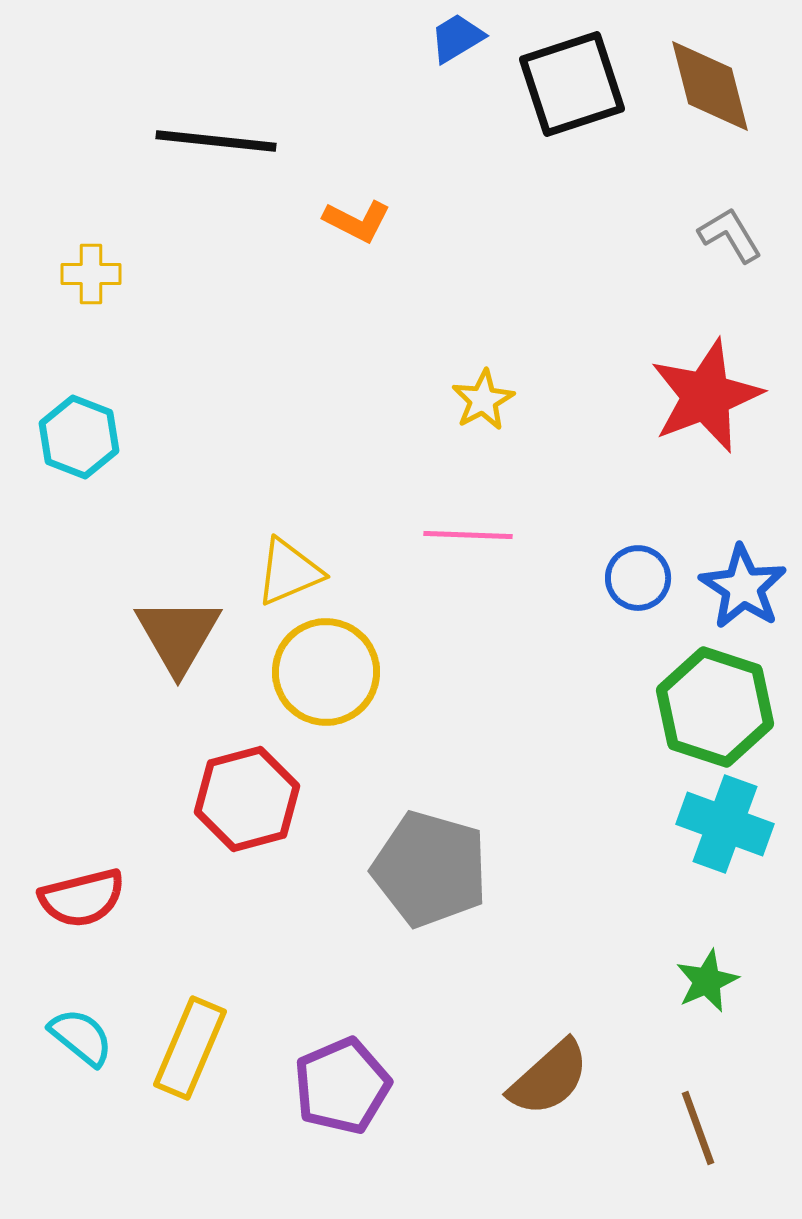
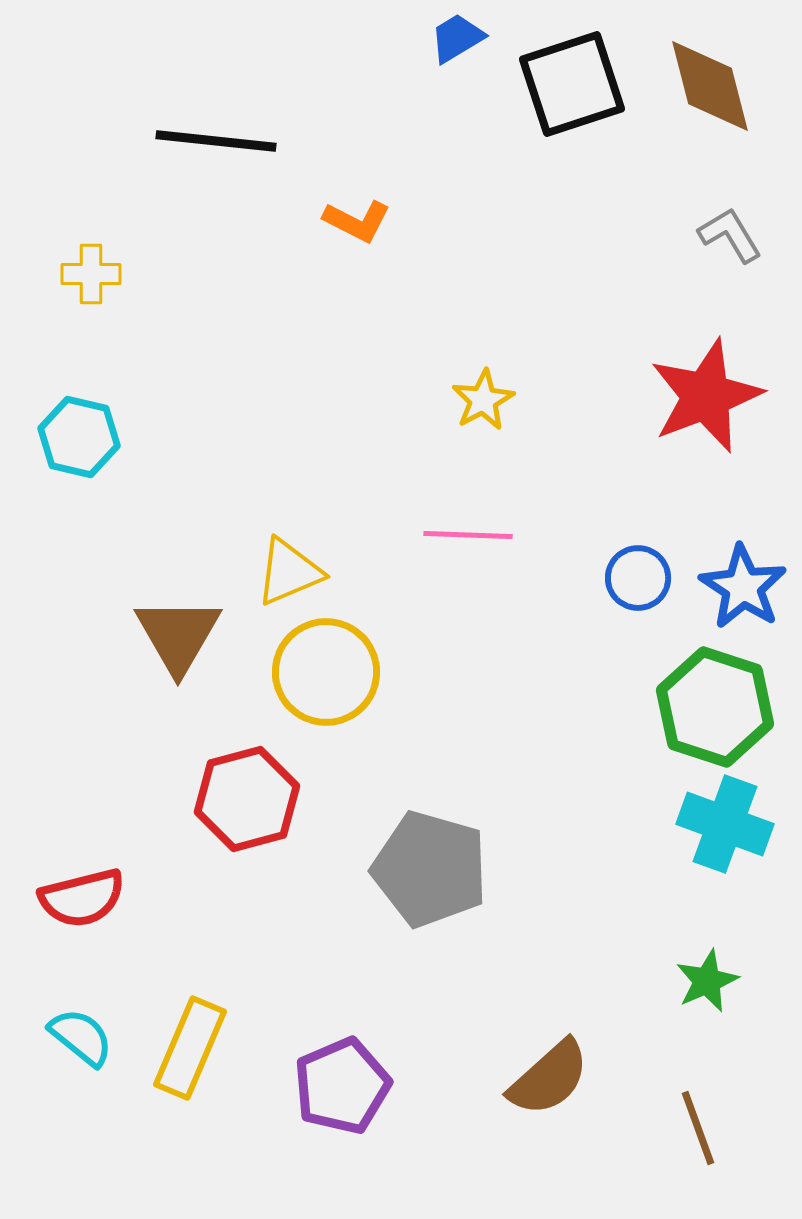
cyan hexagon: rotated 8 degrees counterclockwise
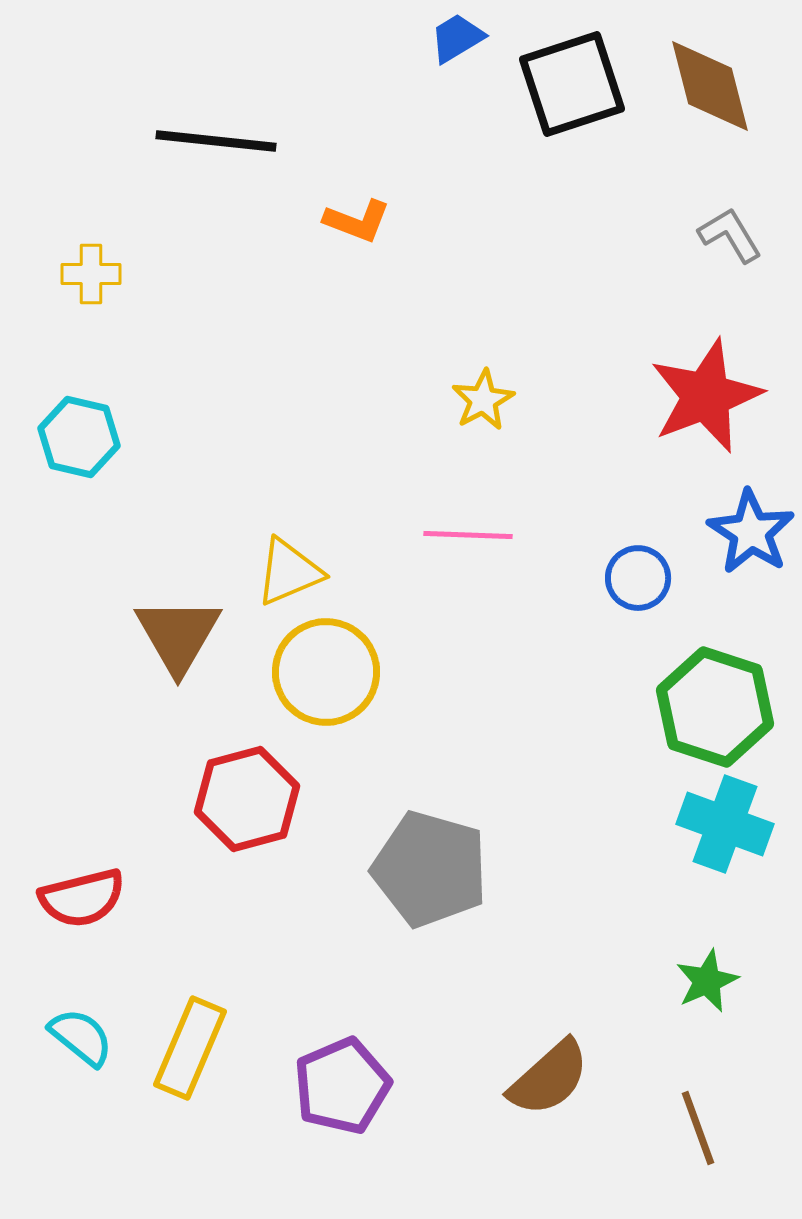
orange L-shape: rotated 6 degrees counterclockwise
blue star: moved 8 px right, 55 px up
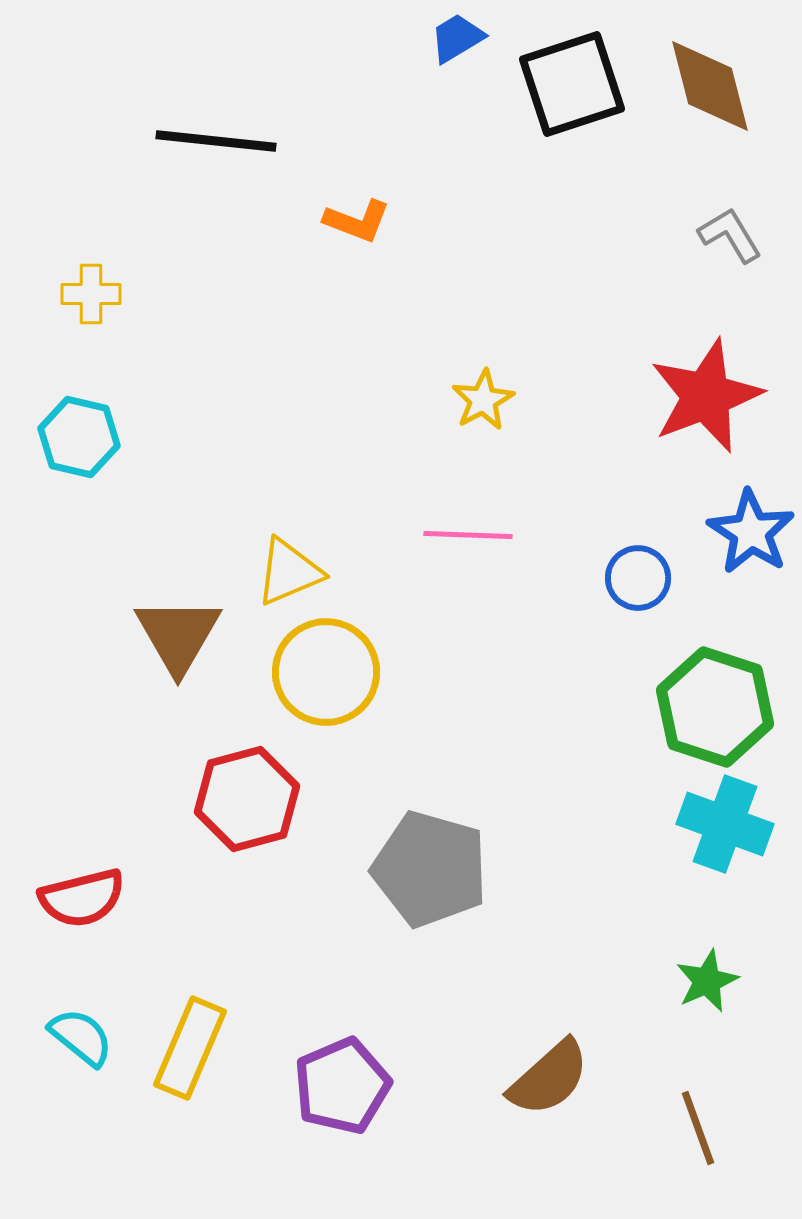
yellow cross: moved 20 px down
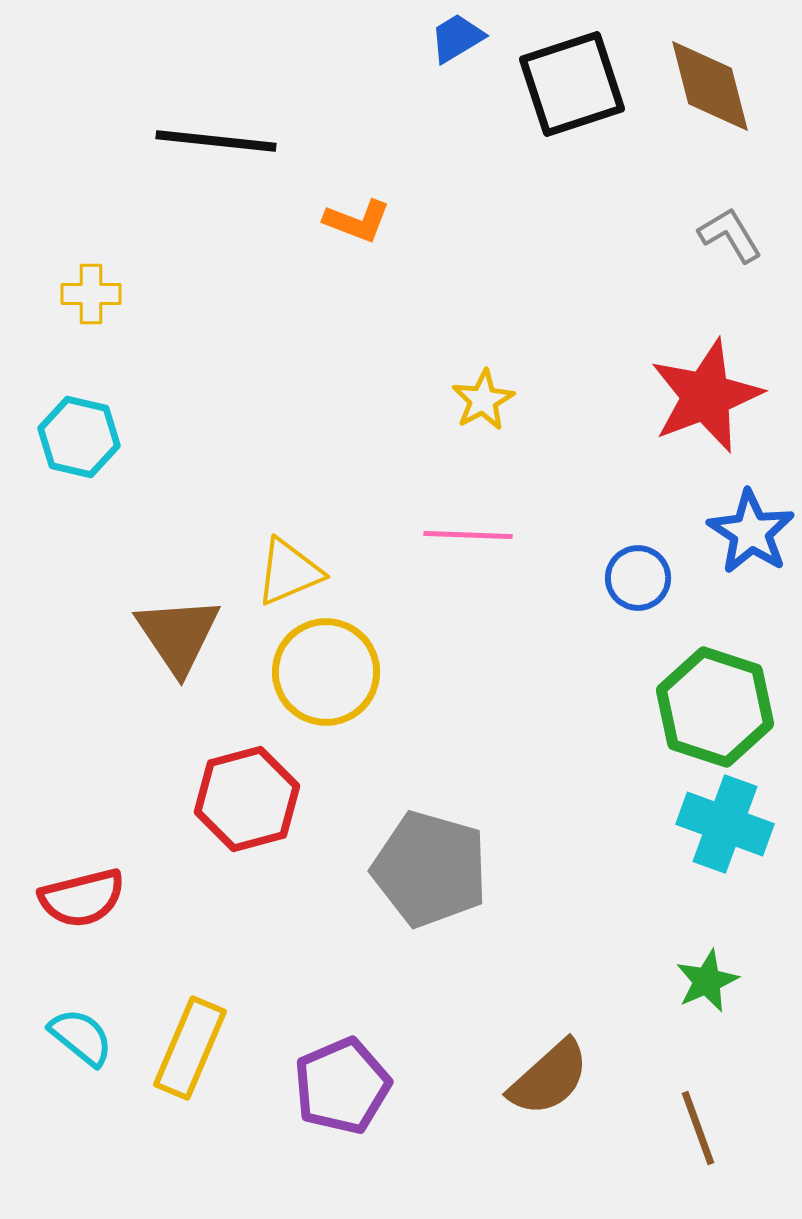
brown triangle: rotated 4 degrees counterclockwise
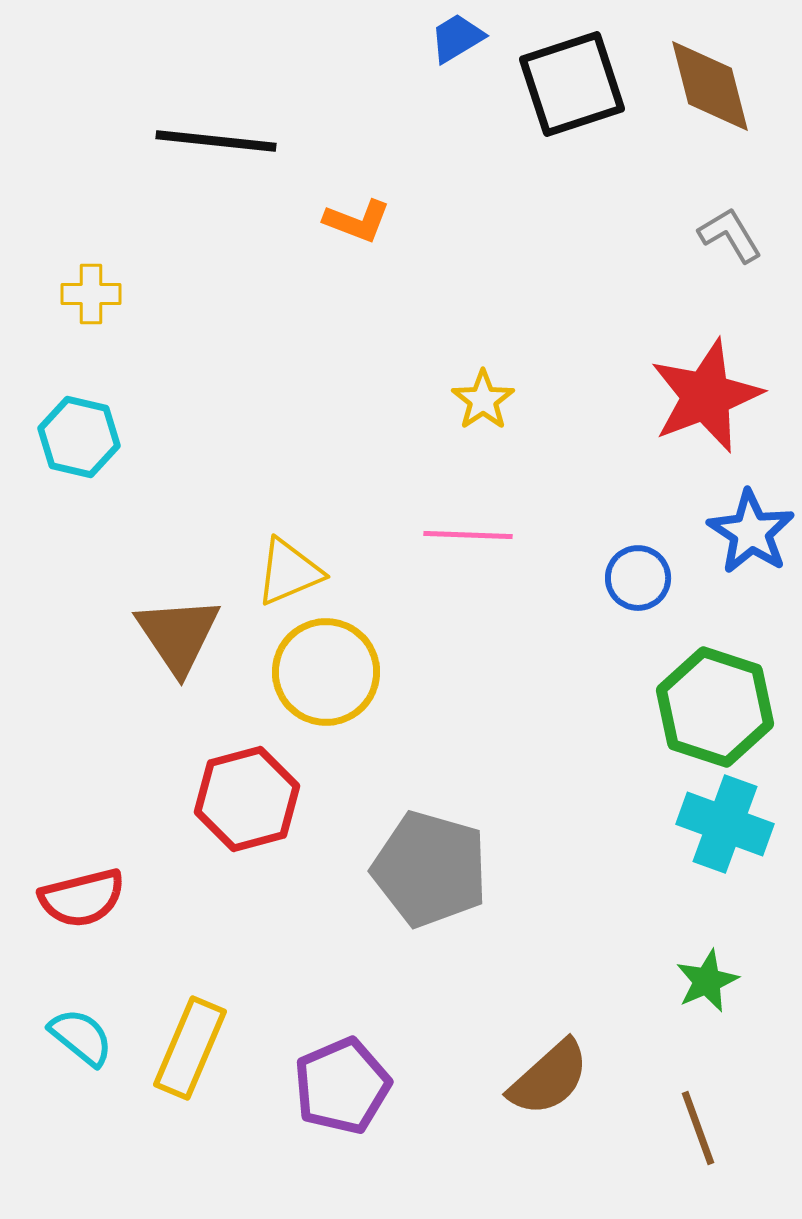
yellow star: rotated 6 degrees counterclockwise
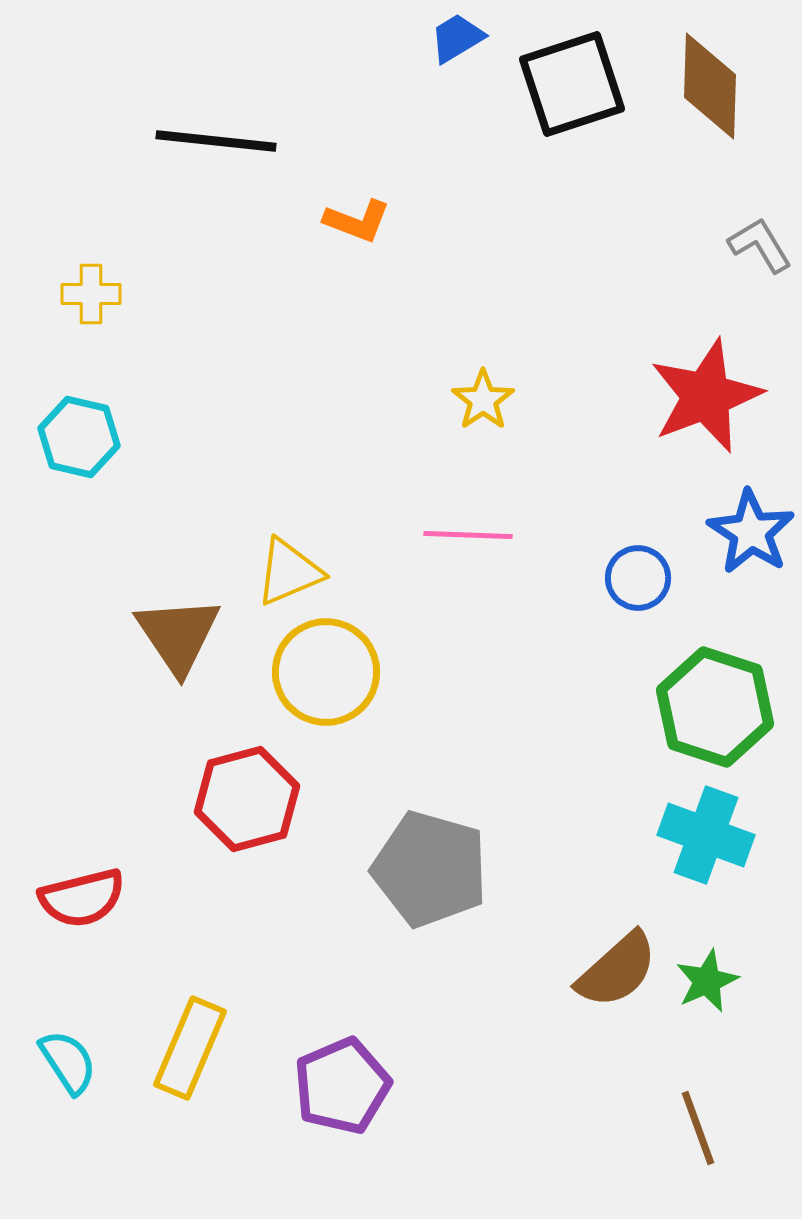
brown diamond: rotated 16 degrees clockwise
gray L-shape: moved 30 px right, 10 px down
cyan cross: moved 19 px left, 11 px down
cyan semicircle: moved 13 px left, 25 px down; rotated 18 degrees clockwise
brown semicircle: moved 68 px right, 108 px up
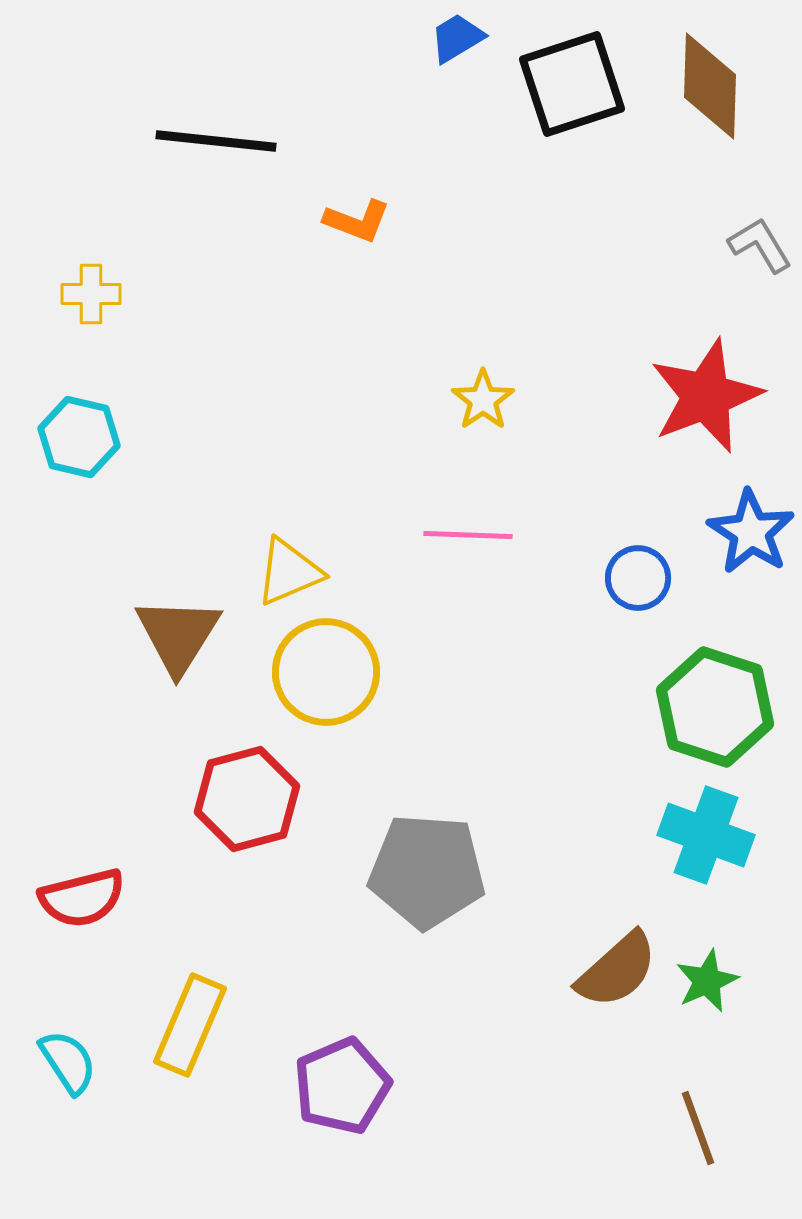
brown triangle: rotated 6 degrees clockwise
gray pentagon: moved 3 px left, 2 px down; rotated 12 degrees counterclockwise
yellow rectangle: moved 23 px up
